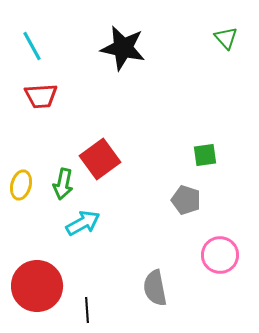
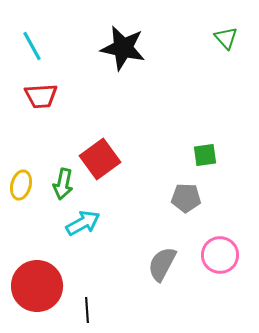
gray pentagon: moved 2 px up; rotated 16 degrees counterclockwise
gray semicircle: moved 7 px right, 24 px up; rotated 39 degrees clockwise
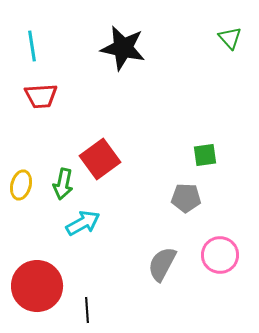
green triangle: moved 4 px right
cyan line: rotated 20 degrees clockwise
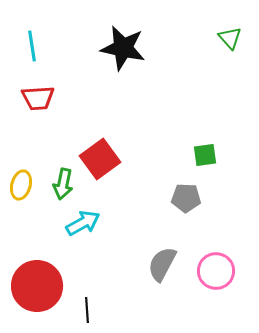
red trapezoid: moved 3 px left, 2 px down
pink circle: moved 4 px left, 16 px down
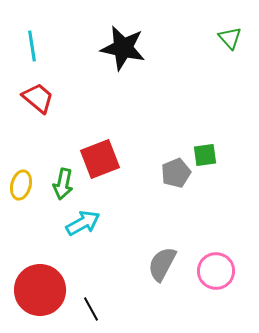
red trapezoid: rotated 136 degrees counterclockwise
red square: rotated 15 degrees clockwise
gray pentagon: moved 10 px left, 25 px up; rotated 24 degrees counterclockwise
red circle: moved 3 px right, 4 px down
black line: moved 4 px right, 1 px up; rotated 25 degrees counterclockwise
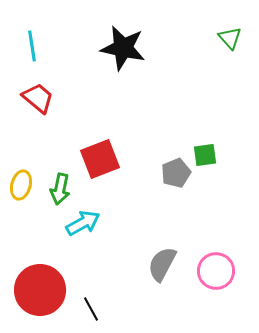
green arrow: moved 3 px left, 5 px down
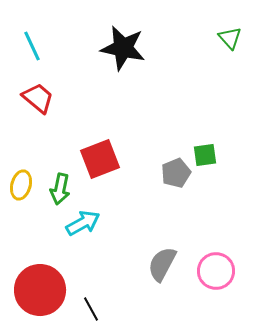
cyan line: rotated 16 degrees counterclockwise
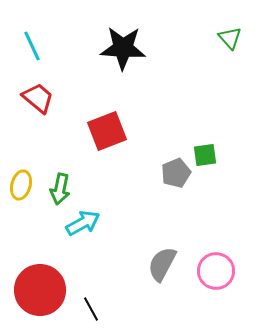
black star: rotated 9 degrees counterclockwise
red square: moved 7 px right, 28 px up
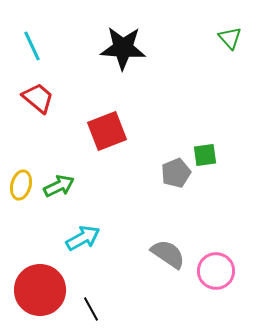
green arrow: moved 1 px left, 3 px up; rotated 128 degrees counterclockwise
cyan arrow: moved 15 px down
gray semicircle: moved 6 px right, 10 px up; rotated 96 degrees clockwise
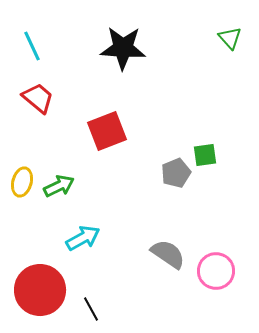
yellow ellipse: moved 1 px right, 3 px up
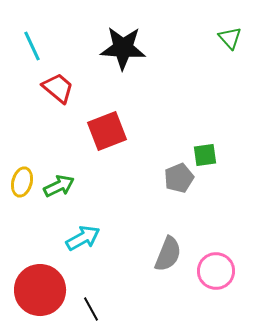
red trapezoid: moved 20 px right, 10 px up
gray pentagon: moved 3 px right, 5 px down
gray semicircle: rotated 78 degrees clockwise
